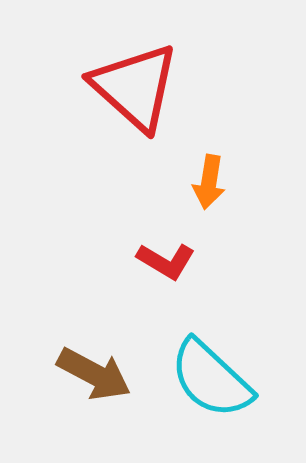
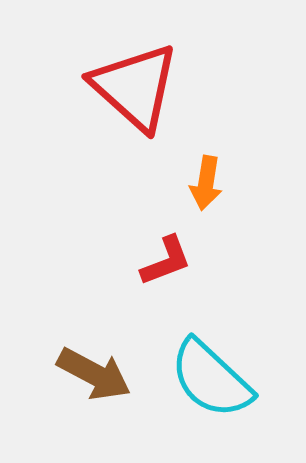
orange arrow: moved 3 px left, 1 px down
red L-shape: rotated 52 degrees counterclockwise
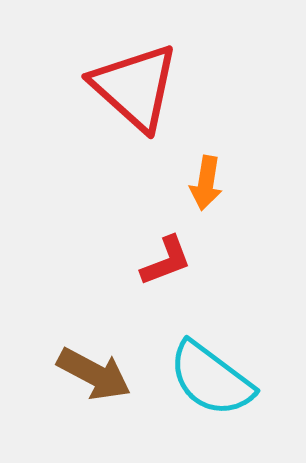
cyan semicircle: rotated 6 degrees counterclockwise
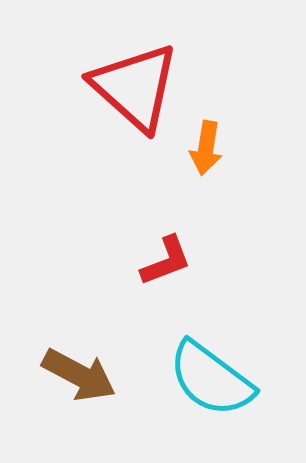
orange arrow: moved 35 px up
brown arrow: moved 15 px left, 1 px down
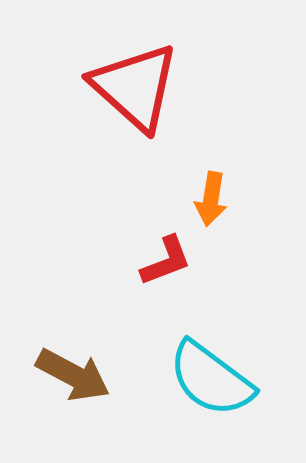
orange arrow: moved 5 px right, 51 px down
brown arrow: moved 6 px left
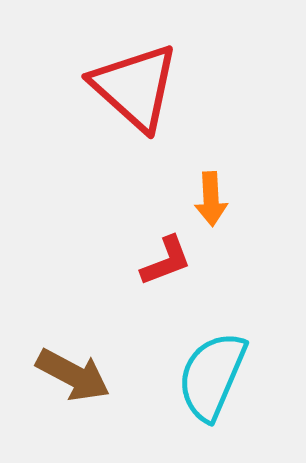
orange arrow: rotated 12 degrees counterclockwise
cyan semicircle: moved 1 px right, 3 px up; rotated 76 degrees clockwise
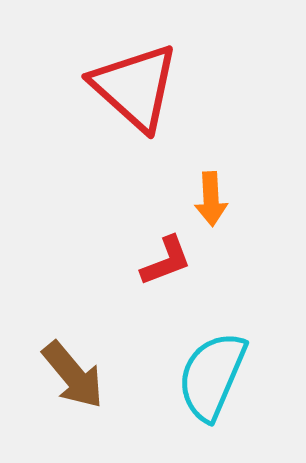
brown arrow: rotated 22 degrees clockwise
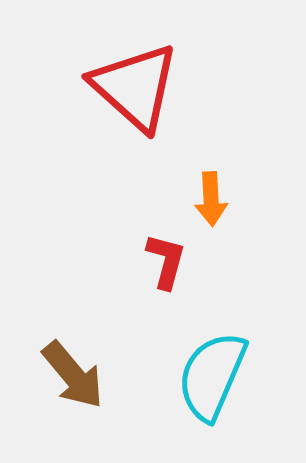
red L-shape: rotated 54 degrees counterclockwise
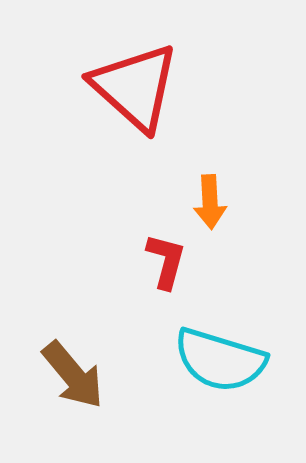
orange arrow: moved 1 px left, 3 px down
cyan semicircle: moved 8 px right, 16 px up; rotated 96 degrees counterclockwise
